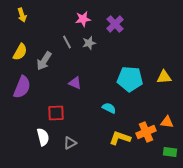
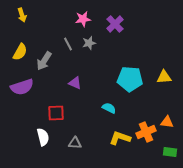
gray line: moved 1 px right, 2 px down
purple semicircle: rotated 50 degrees clockwise
gray triangle: moved 5 px right; rotated 32 degrees clockwise
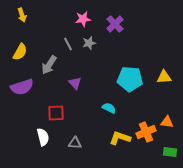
gray arrow: moved 5 px right, 4 px down
purple triangle: rotated 24 degrees clockwise
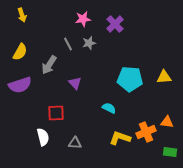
purple semicircle: moved 2 px left, 2 px up
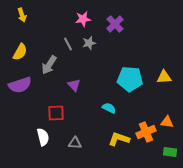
purple triangle: moved 1 px left, 2 px down
yellow L-shape: moved 1 px left, 1 px down
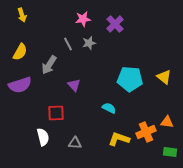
yellow triangle: rotated 42 degrees clockwise
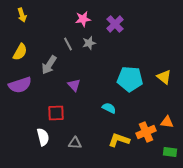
yellow L-shape: moved 1 px down
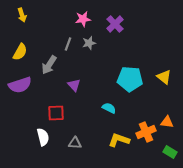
gray line: rotated 48 degrees clockwise
green rectangle: rotated 24 degrees clockwise
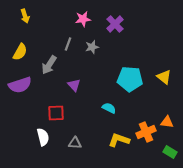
yellow arrow: moved 3 px right, 1 px down
gray star: moved 3 px right, 4 px down
